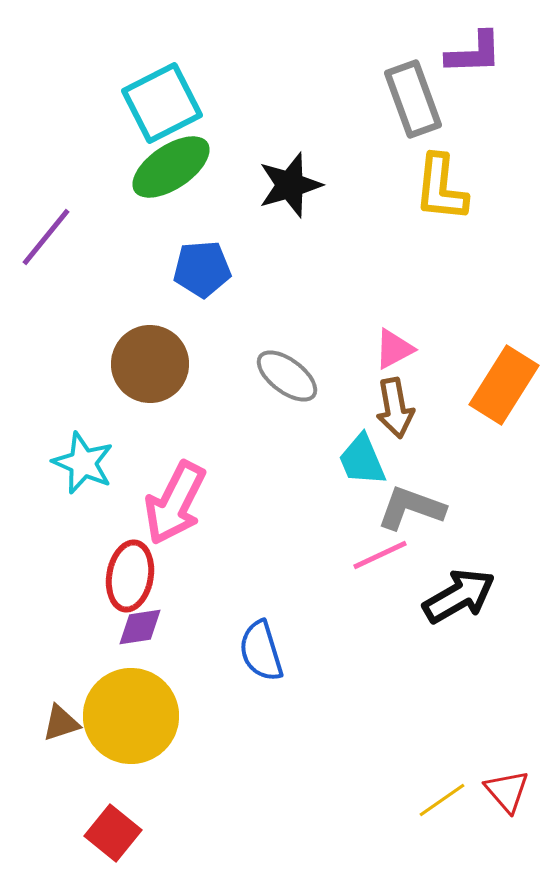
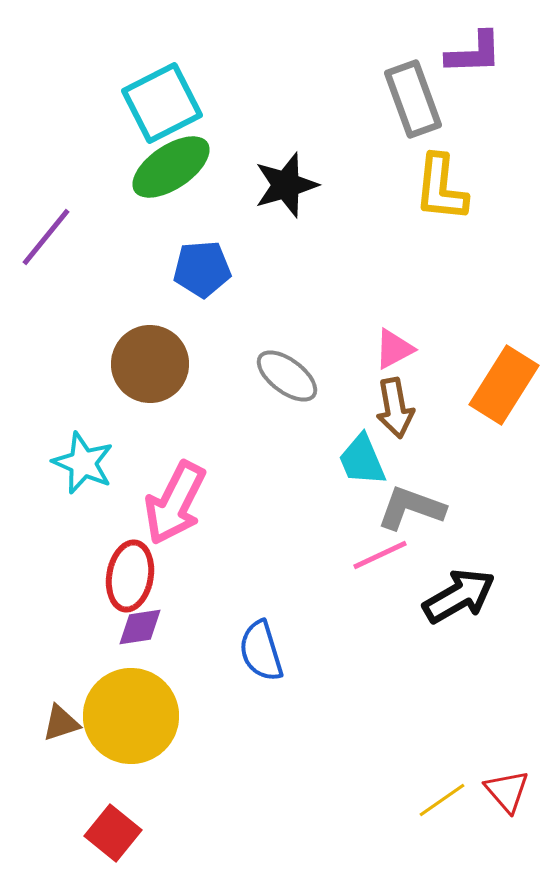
black star: moved 4 px left
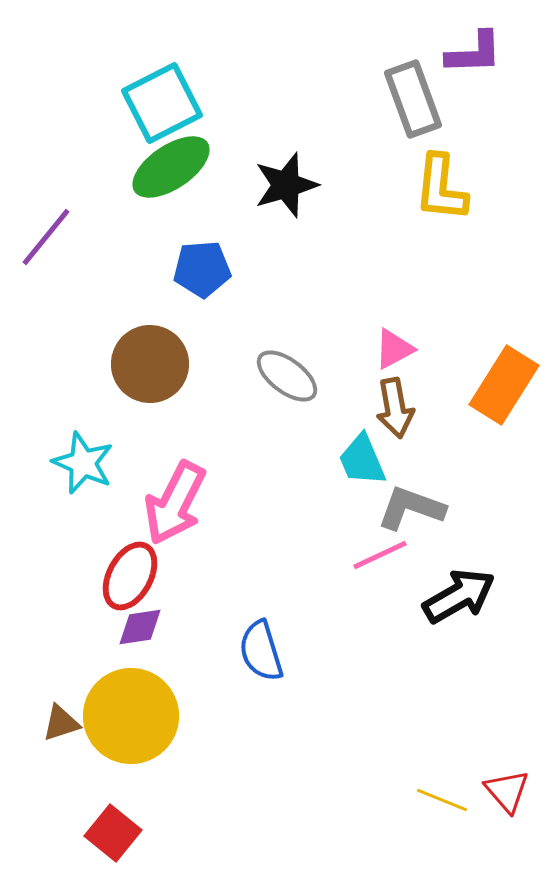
red ellipse: rotated 18 degrees clockwise
yellow line: rotated 57 degrees clockwise
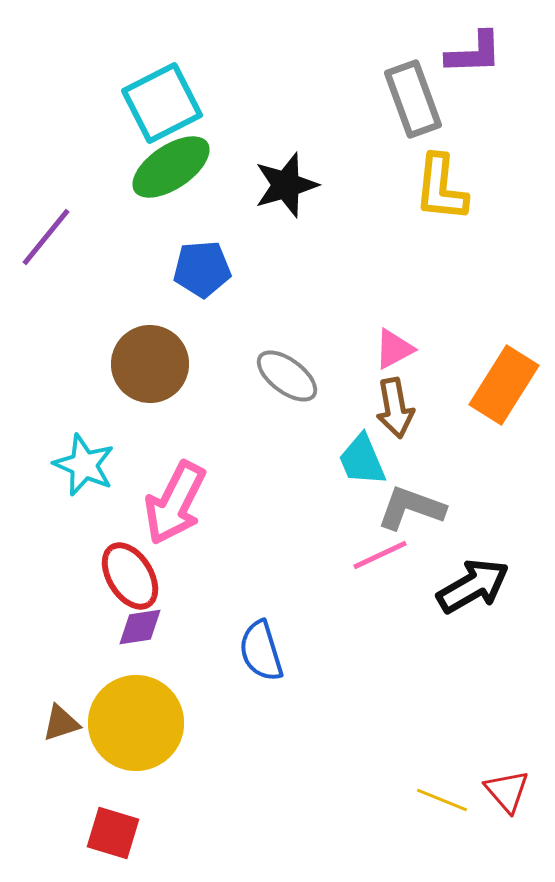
cyan star: moved 1 px right, 2 px down
red ellipse: rotated 60 degrees counterclockwise
black arrow: moved 14 px right, 10 px up
yellow circle: moved 5 px right, 7 px down
red square: rotated 22 degrees counterclockwise
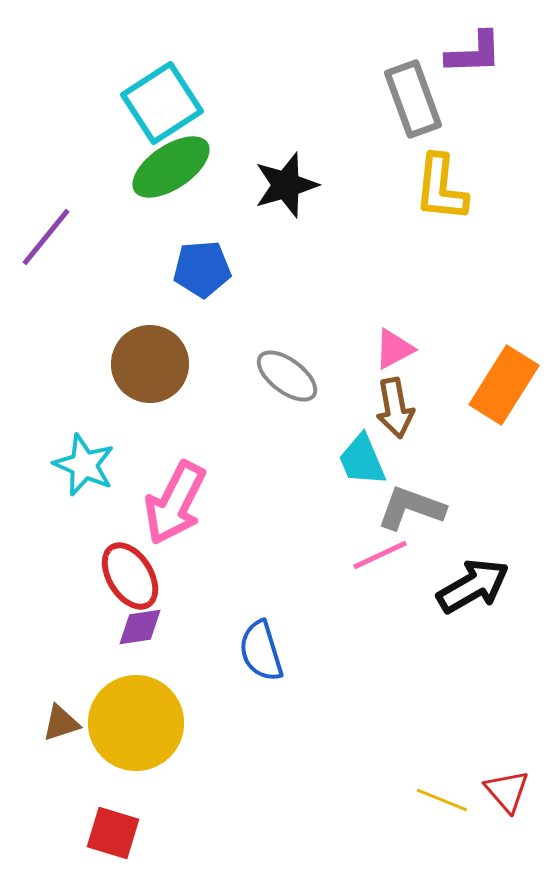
cyan square: rotated 6 degrees counterclockwise
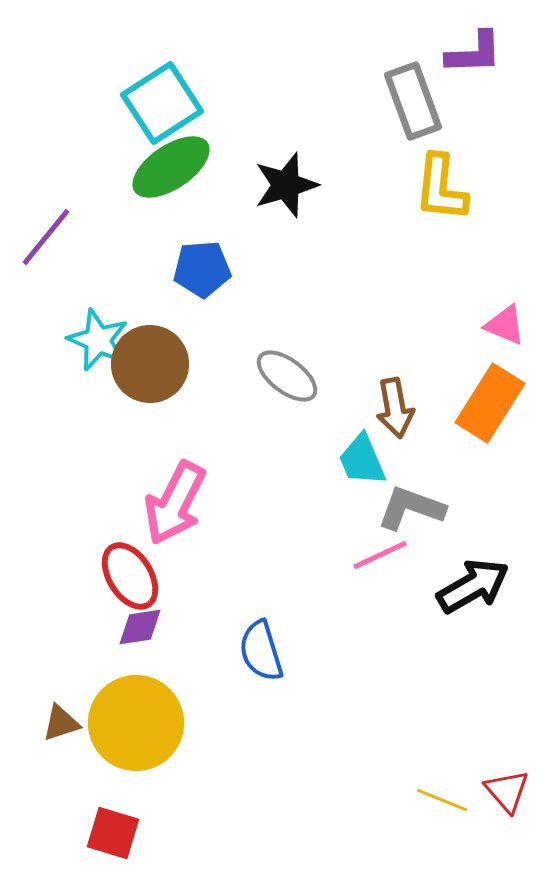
gray rectangle: moved 2 px down
pink triangle: moved 111 px right, 24 px up; rotated 51 degrees clockwise
orange rectangle: moved 14 px left, 18 px down
cyan star: moved 14 px right, 125 px up
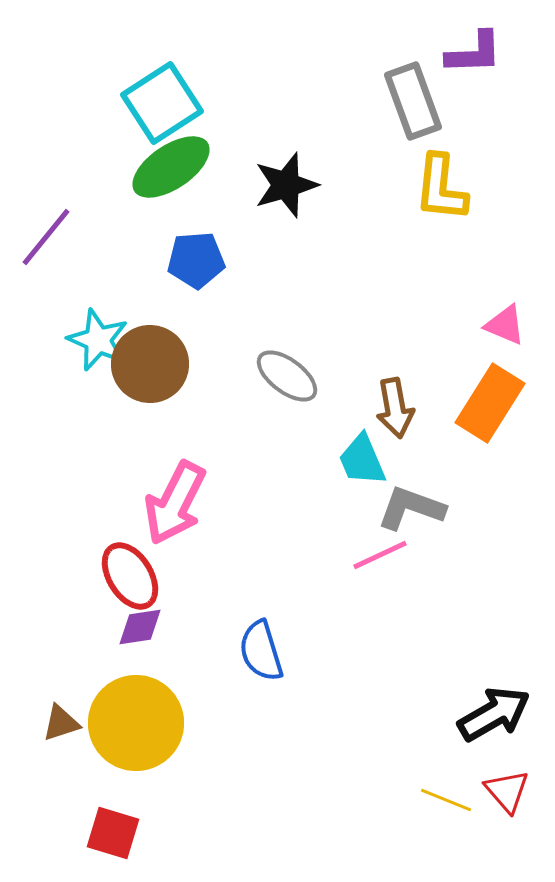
blue pentagon: moved 6 px left, 9 px up
black arrow: moved 21 px right, 128 px down
yellow line: moved 4 px right
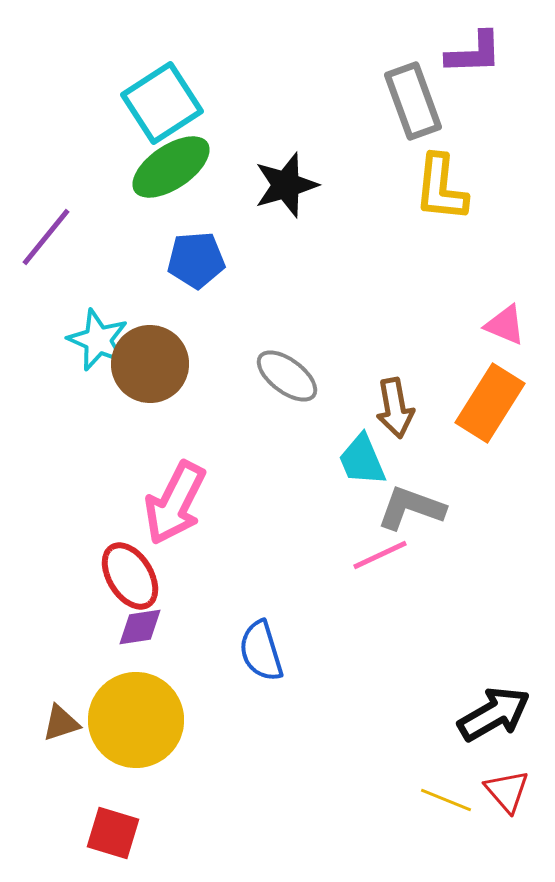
yellow circle: moved 3 px up
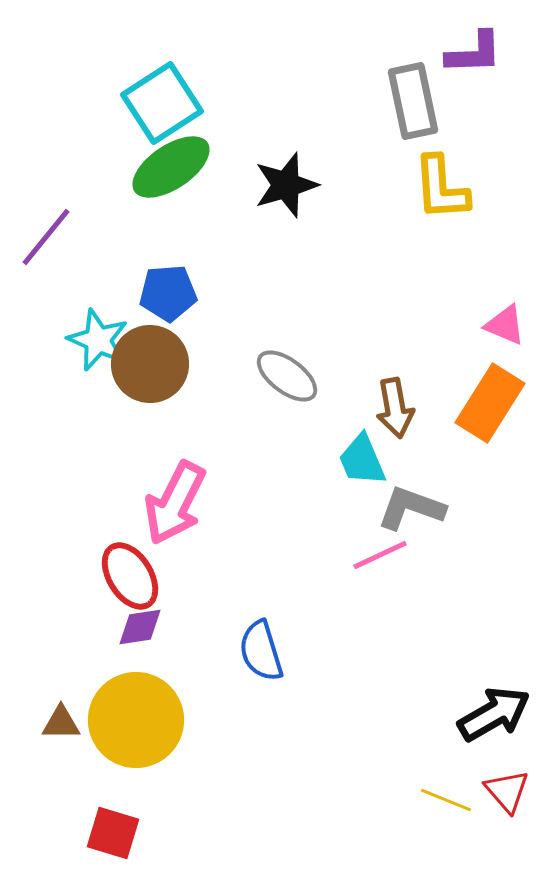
gray rectangle: rotated 8 degrees clockwise
yellow L-shape: rotated 10 degrees counterclockwise
blue pentagon: moved 28 px left, 33 px down
brown triangle: rotated 18 degrees clockwise
